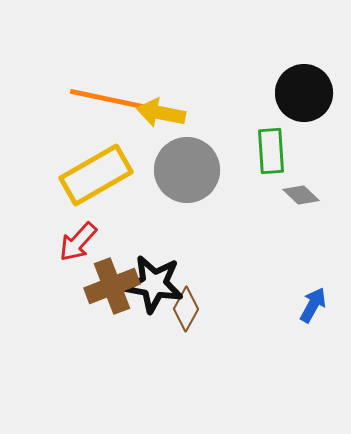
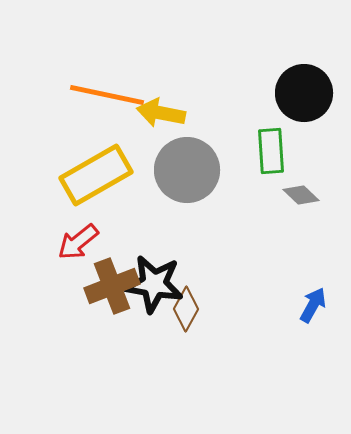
orange line: moved 4 px up
red arrow: rotated 9 degrees clockwise
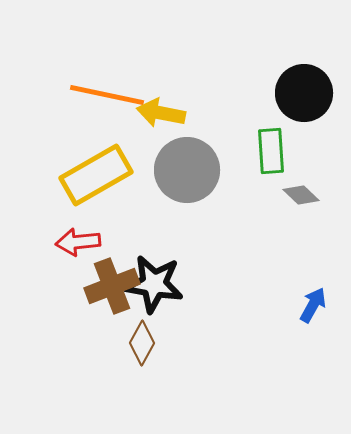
red arrow: rotated 33 degrees clockwise
brown diamond: moved 44 px left, 34 px down
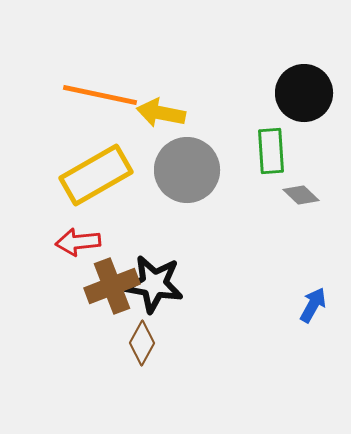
orange line: moved 7 px left
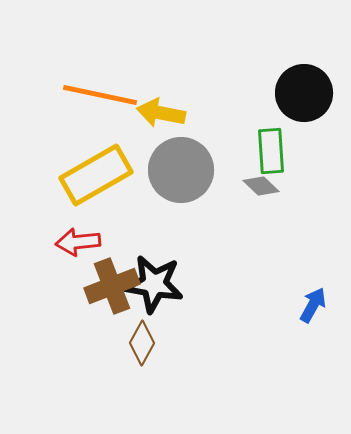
gray circle: moved 6 px left
gray diamond: moved 40 px left, 9 px up
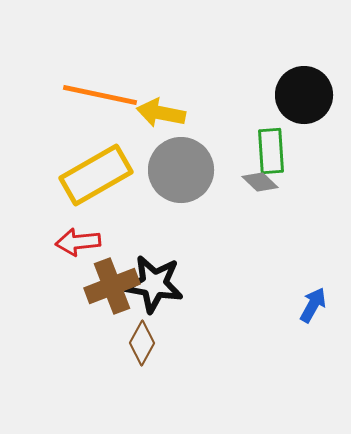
black circle: moved 2 px down
gray diamond: moved 1 px left, 4 px up
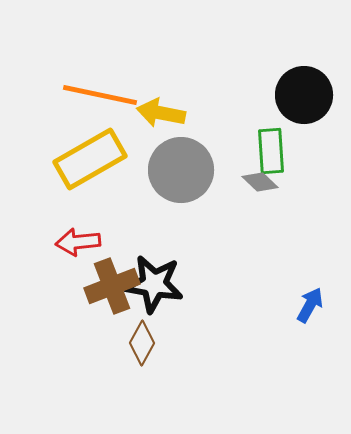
yellow rectangle: moved 6 px left, 16 px up
blue arrow: moved 3 px left
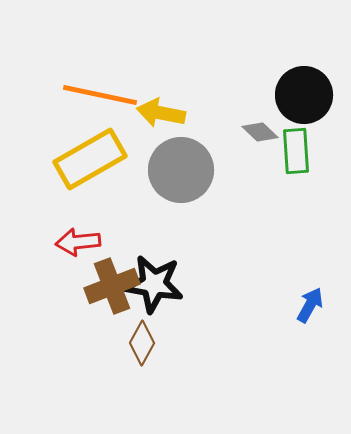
green rectangle: moved 25 px right
gray diamond: moved 50 px up
